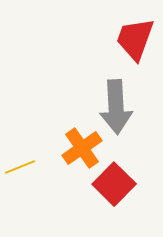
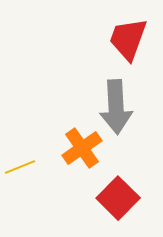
red trapezoid: moved 7 px left
red square: moved 4 px right, 14 px down
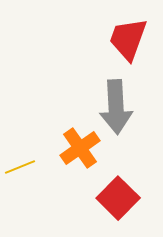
orange cross: moved 2 px left
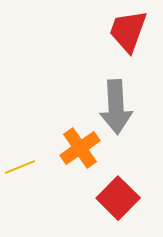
red trapezoid: moved 8 px up
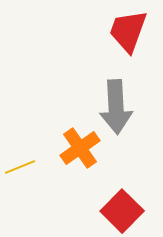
red square: moved 4 px right, 13 px down
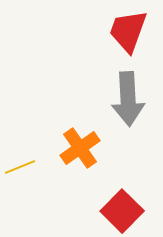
gray arrow: moved 12 px right, 8 px up
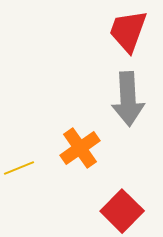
yellow line: moved 1 px left, 1 px down
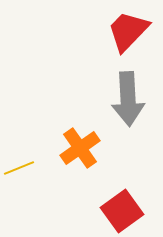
red trapezoid: rotated 24 degrees clockwise
red square: rotated 9 degrees clockwise
